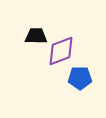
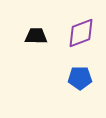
purple diamond: moved 20 px right, 18 px up
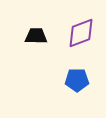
blue pentagon: moved 3 px left, 2 px down
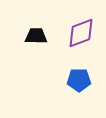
blue pentagon: moved 2 px right
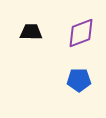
black trapezoid: moved 5 px left, 4 px up
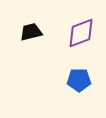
black trapezoid: rotated 15 degrees counterclockwise
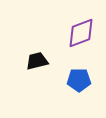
black trapezoid: moved 6 px right, 29 px down
